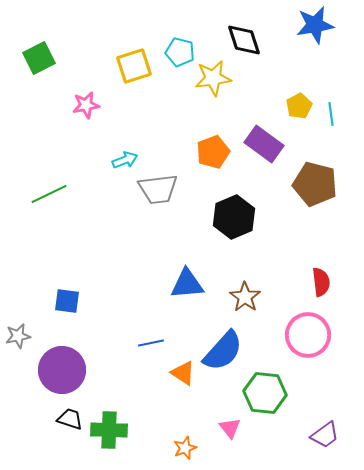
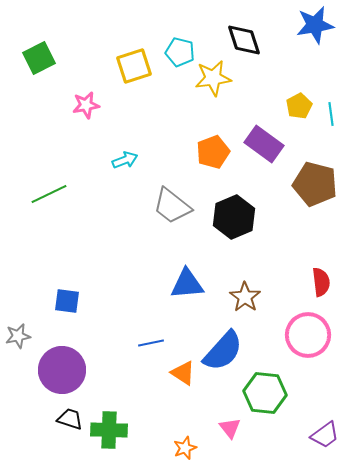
gray trapezoid: moved 14 px right, 17 px down; rotated 45 degrees clockwise
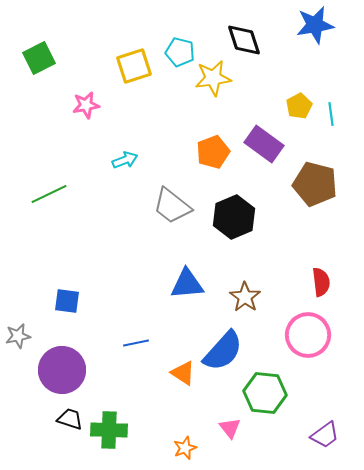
blue line: moved 15 px left
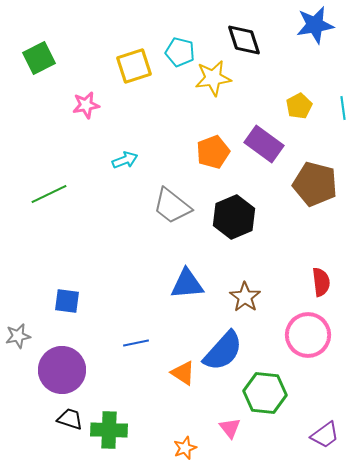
cyan line: moved 12 px right, 6 px up
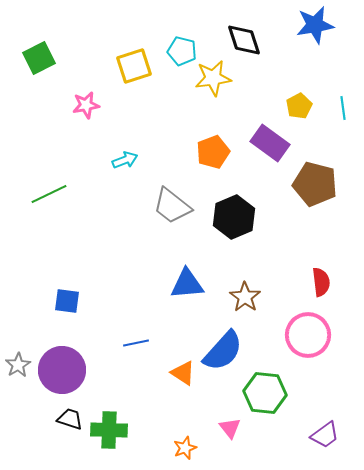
cyan pentagon: moved 2 px right, 1 px up
purple rectangle: moved 6 px right, 1 px up
gray star: moved 29 px down; rotated 20 degrees counterclockwise
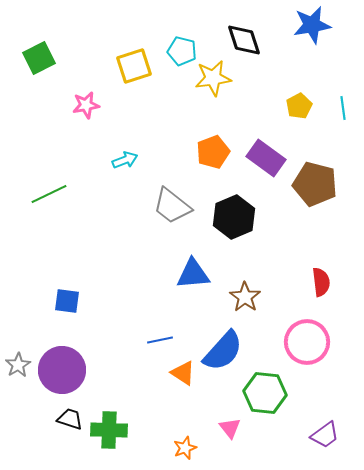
blue star: moved 3 px left
purple rectangle: moved 4 px left, 15 px down
blue triangle: moved 6 px right, 10 px up
pink circle: moved 1 px left, 7 px down
blue line: moved 24 px right, 3 px up
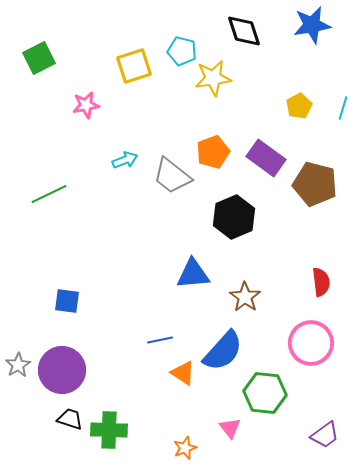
black diamond: moved 9 px up
cyan line: rotated 25 degrees clockwise
gray trapezoid: moved 30 px up
pink circle: moved 4 px right, 1 px down
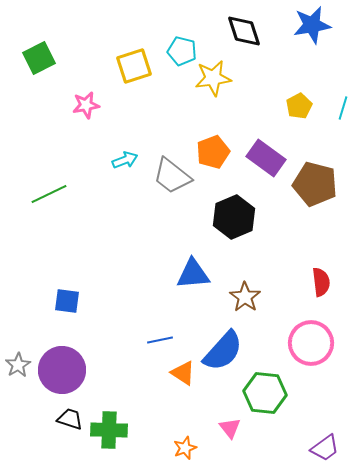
purple trapezoid: moved 13 px down
